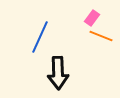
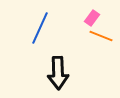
blue line: moved 9 px up
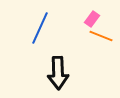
pink rectangle: moved 1 px down
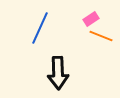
pink rectangle: moved 1 px left; rotated 21 degrees clockwise
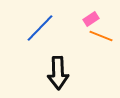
blue line: rotated 20 degrees clockwise
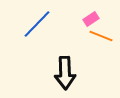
blue line: moved 3 px left, 4 px up
black arrow: moved 7 px right
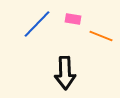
pink rectangle: moved 18 px left; rotated 42 degrees clockwise
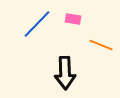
orange line: moved 9 px down
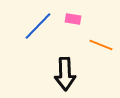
blue line: moved 1 px right, 2 px down
black arrow: moved 1 px down
